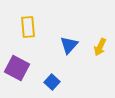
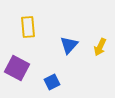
blue square: rotated 21 degrees clockwise
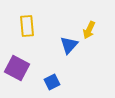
yellow rectangle: moved 1 px left, 1 px up
yellow arrow: moved 11 px left, 17 px up
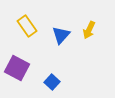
yellow rectangle: rotated 30 degrees counterclockwise
blue triangle: moved 8 px left, 10 px up
blue square: rotated 21 degrees counterclockwise
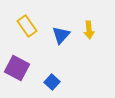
yellow arrow: rotated 30 degrees counterclockwise
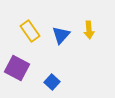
yellow rectangle: moved 3 px right, 5 px down
